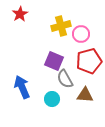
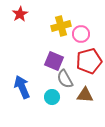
cyan circle: moved 2 px up
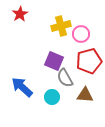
gray semicircle: moved 1 px up
blue arrow: rotated 25 degrees counterclockwise
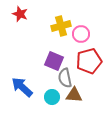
red star: rotated 21 degrees counterclockwise
gray semicircle: rotated 18 degrees clockwise
brown triangle: moved 11 px left
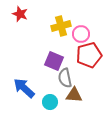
red pentagon: moved 6 px up
blue arrow: moved 2 px right, 1 px down
cyan circle: moved 2 px left, 5 px down
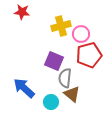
red star: moved 2 px right, 2 px up; rotated 14 degrees counterclockwise
gray semicircle: rotated 18 degrees clockwise
brown triangle: moved 2 px left, 1 px up; rotated 36 degrees clockwise
cyan circle: moved 1 px right
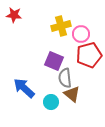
red star: moved 8 px left, 3 px down
gray semicircle: rotated 12 degrees counterclockwise
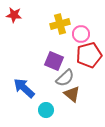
yellow cross: moved 1 px left, 2 px up
gray semicircle: rotated 126 degrees counterclockwise
cyan circle: moved 5 px left, 8 px down
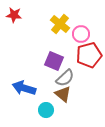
yellow cross: rotated 36 degrees counterclockwise
blue arrow: rotated 25 degrees counterclockwise
brown triangle: moved 9 px left
